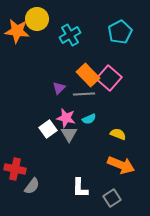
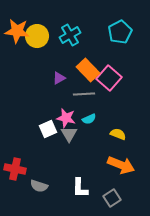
yellow circle: moved 17 px down
orange rectangle: moved 5 px up
purple triangle: moved 10 px up; rotated 16 degrees clockwise
white square: rotated 12 degrees clockwise
gray semicircle: moved 7 px right; rotated 72 degrees clockwise
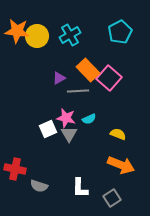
gray line: moved 6 px left, 3 px up
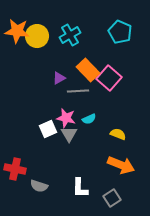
cyan pentagon: rotated 20 degrees counterclockwise
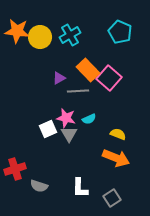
yellow circle: moved 3 px right, 1 px down
orange arrow: moved 5 px left, 7 px up
red cross: rotated 30 degrees counterclockwise
